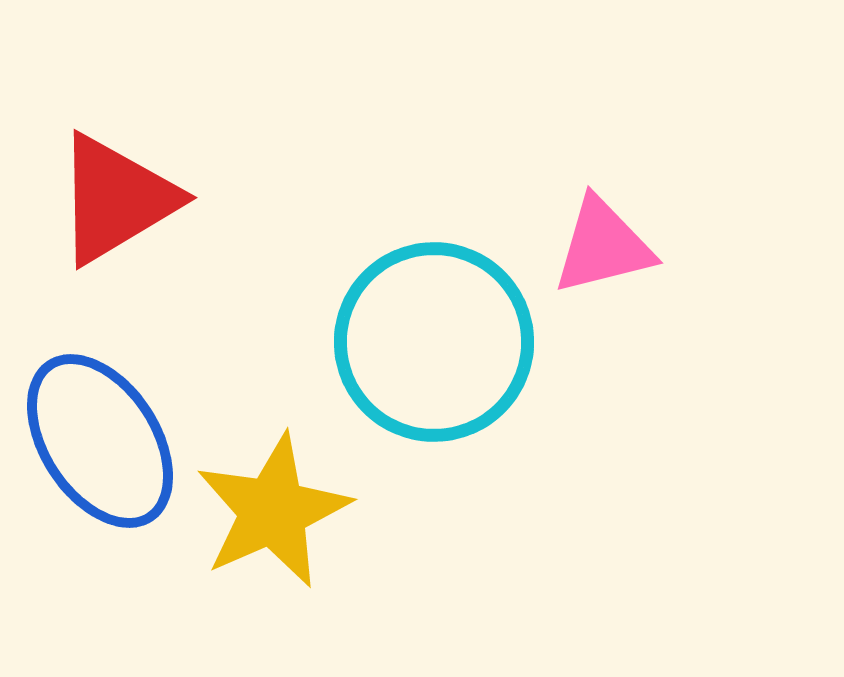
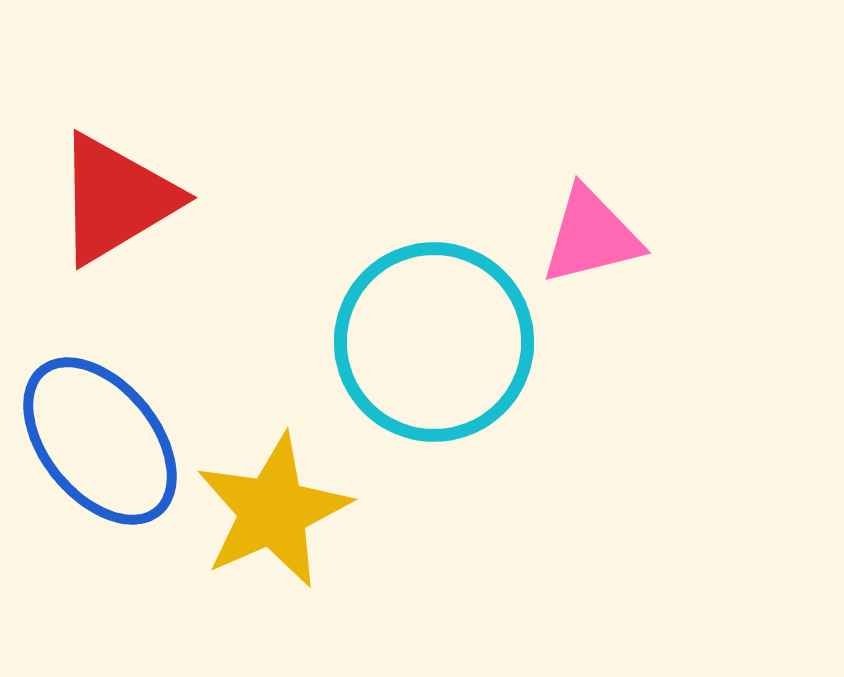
pink triangle: moved 12 px left, 10 px up
blue ellipse: rotated 6 degrees counterclockwise
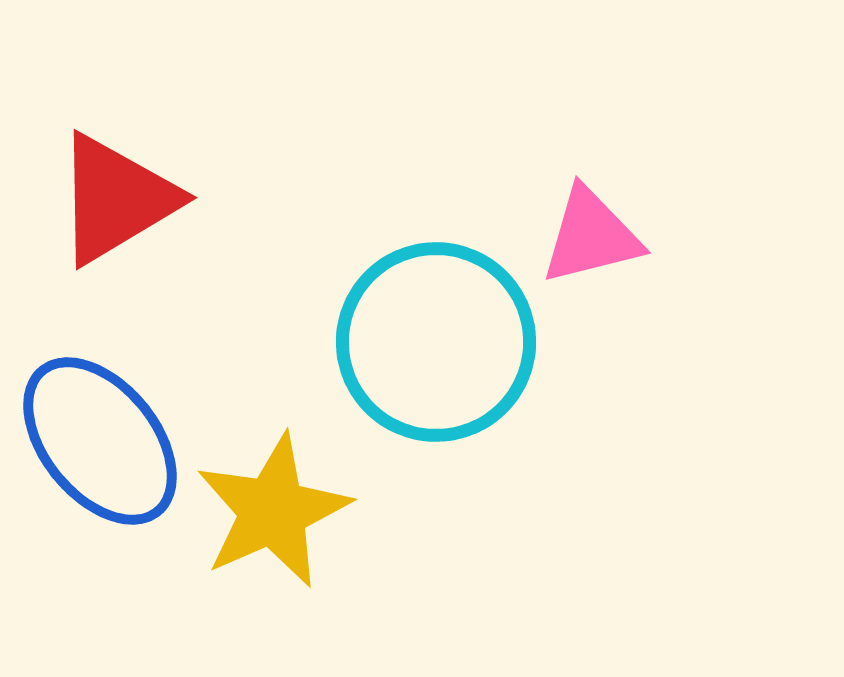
cyan circle: moved 2 px right
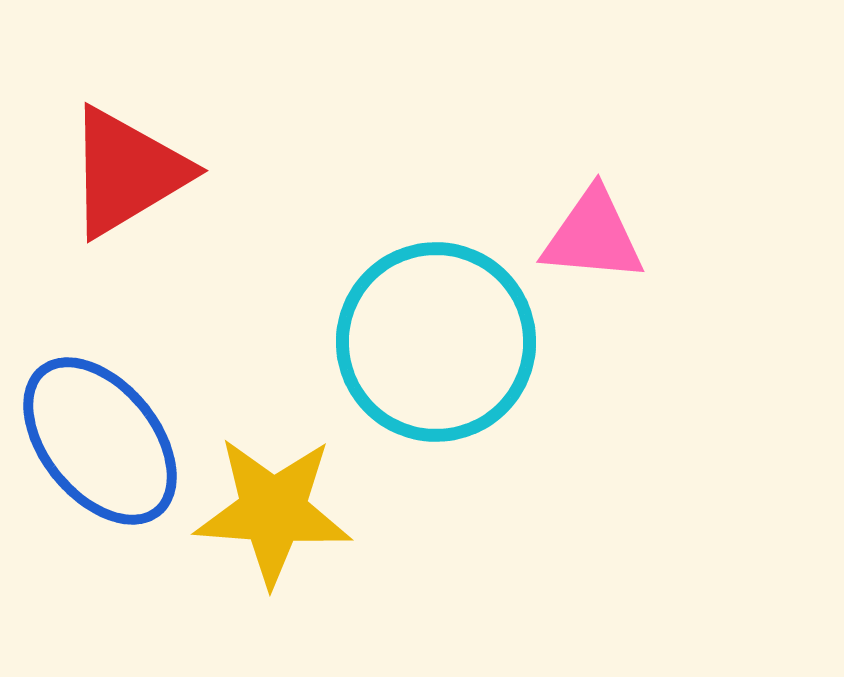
red triangle: moved 11 px right, 27 px up
pink triangle: moved 2 px right; rotated 19 degrees clockwise
yellow star: rotated 28 degrees clockwise
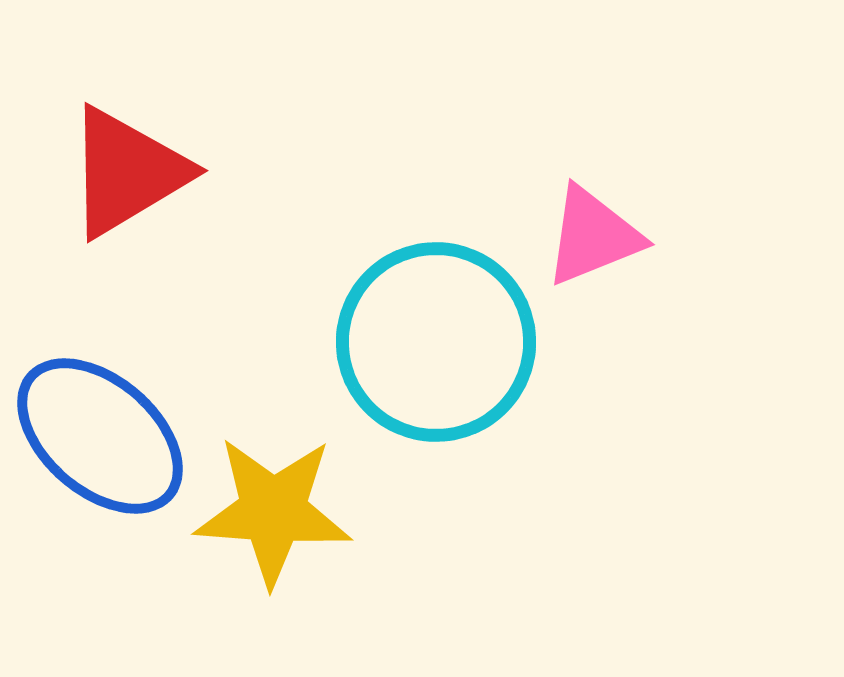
pink triangle: rotated 27 degrees counterclockwise
blue ellipse: moved 5 px up; rotated 10 degrees counterclockwise
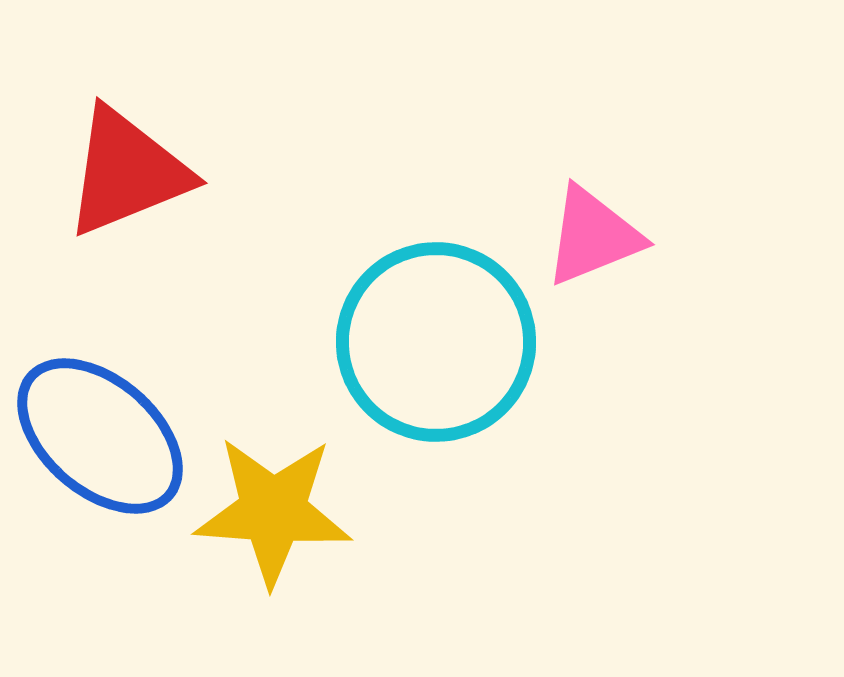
red triangle: rotated 9 degrees clockwise
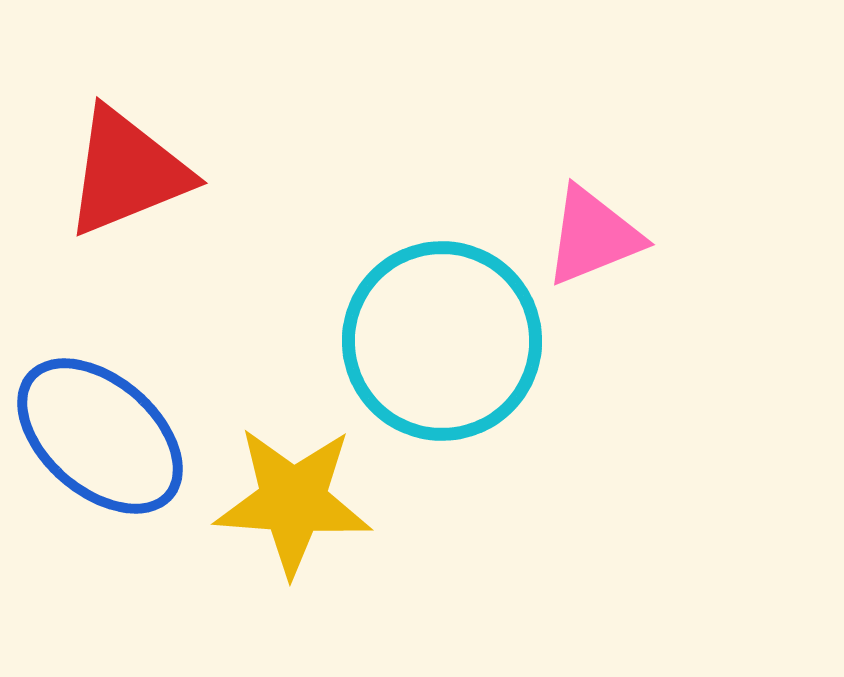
cyan circle: moved 6 px right, 1 px up
yellow star: moved 20 px right, 10 px up
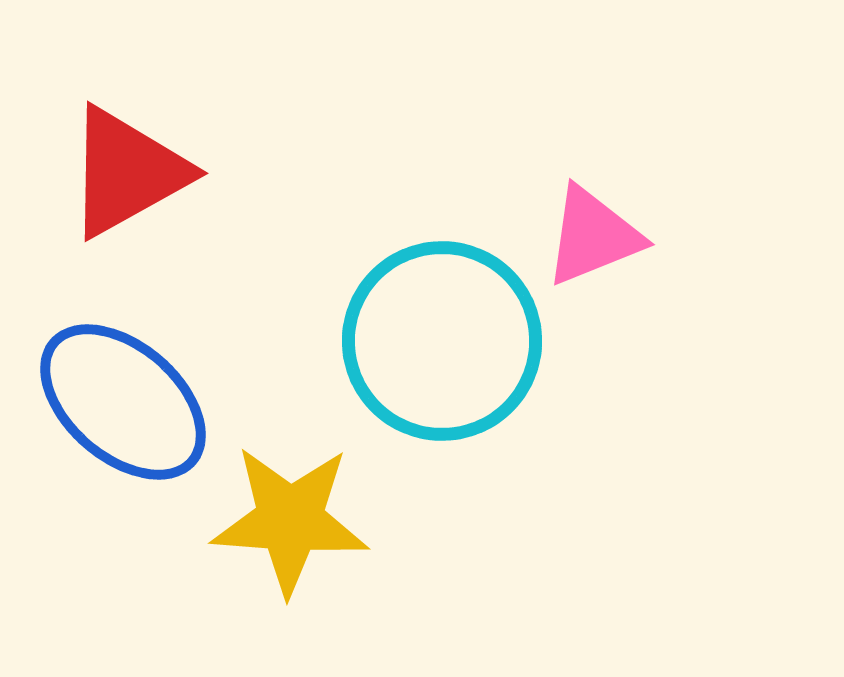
red triangle: rotated 7 degrees counterclockwise
blue ellipse: moved 23 px right, 34 px up
yellow star: moved 3 px left, 19 px down
